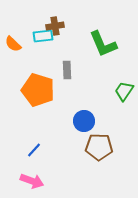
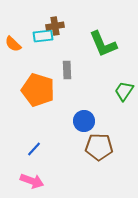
blue line: moved 1 px up
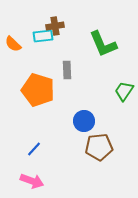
brown pentagon: rotated 8 degrees counterclockwise
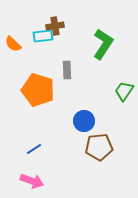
green L-shape: rotated 124 degrees counterclockwise
blue line: rotated 14 degrees clockwise
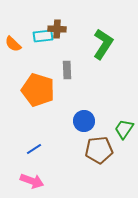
brown cross: moved 2 px right, 3 px down; rotated 12 degrees clockwise
green trapezoid: moved 38 px down
brown pentagon: moved 3 px down
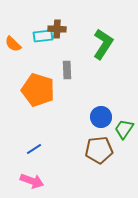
blue circle: moved 17 px right, 4 px up
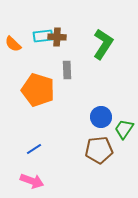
brown cross: moved 8 px down
